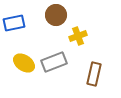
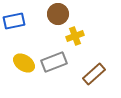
brown circle: moved 2 px right, 1 px up
blue rectangle: moved 2 px up
yellow cross: moved 3 px left
brown rectangle: rotated 35 degrees clockwise
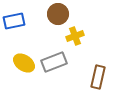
brown rectangle: moved 4 px right, 3 px down; rotated 35 degrees counterclockwise
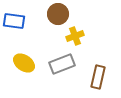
blue rectangle: rotated 20 degrees clockwise
gray rectangle: moved 8 px right, 2 px down
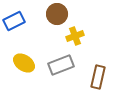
brown circle: moved 1 px left
blue rectangle: rotated 35 degrees counterclockwise
gray rectangle: moved 1 px left, 1 px down
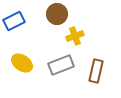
yellow ellipse: moved 2 px left
brown rectangle: moved 2 px left, 6 px up
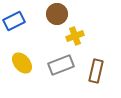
yellow ellipse: rotated 15 degrees clockwise
